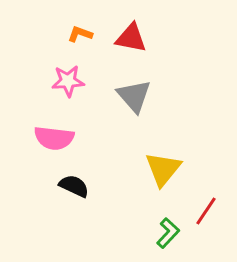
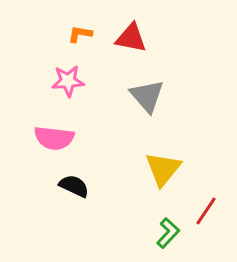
orange L-shape: rotated 10 degrees counterclockwise
gray triangle: moved 13 px right
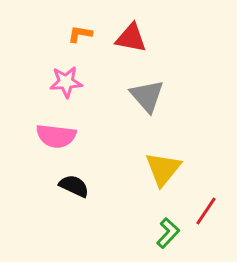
pink star: moved 2 px left, 1 px down
pink semicircle: moved 2 px right, 2 px up
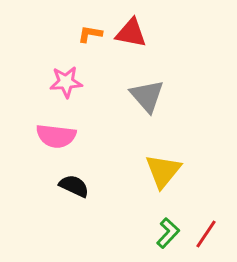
orange L-shape: moved 10 px right
red triangle: moved 5 px up
yellow triangle: moved 2 px down
red line: moved 23 px down
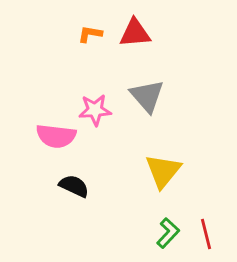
red triangle: moved 4 px right; rotated 16 degrees counterclockwise
pink star: moved 29 px right, 28 px down
red line: rotated 48 degrees counterclockwise
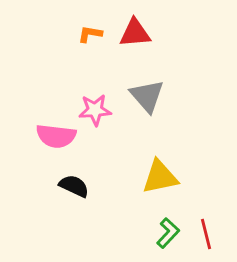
yellow triangle: moved 3 px left, 6 px down; rotated 39 degrees clockwise
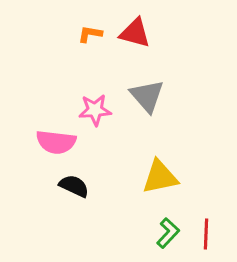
red triangle: rotated 20 degrees clockwise
pink semicircle: moved 6 px down
red line: rotated 16 degrees clockwise
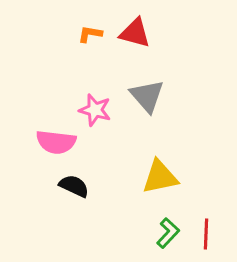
pink star: rotated 20 degrees clockwise
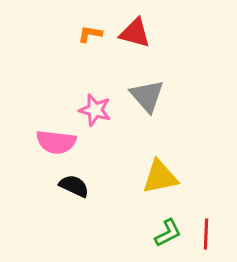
green L-shape: rotated 20 degrees clockwise
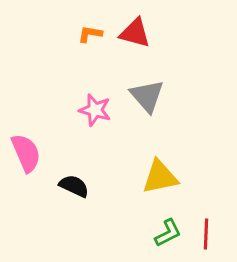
pink semicircle: moved 30 px left, 11 px down; rotated 120 degrees counterclockwise
